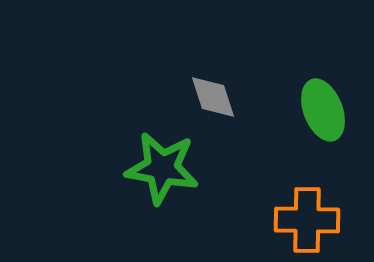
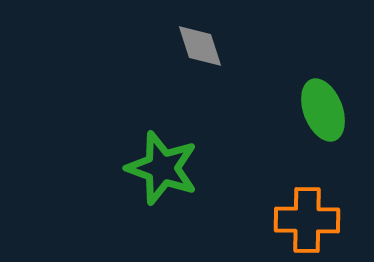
gray diamond: moved 13 px left, 51 px up
green star: rotated 10 degrees clockwise
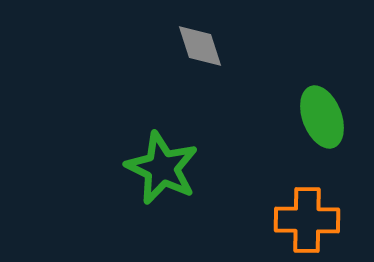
green ellipse: moved 1 px left, 7 px down
green star: rotated 6 degrees clockwise
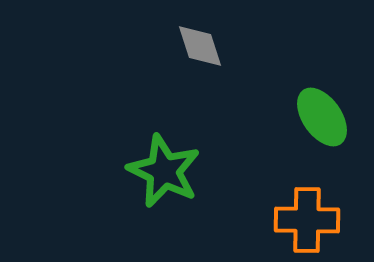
green ellipse: rotated 14 degrees counterclockwise
green star: moved 2 px right, 3 px down
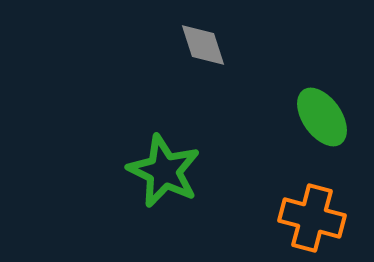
gray diamond: moved 3 px right, 1 px up
orange cross: moved 5 px right, 2 px up; rotated 14 degrees clockwise
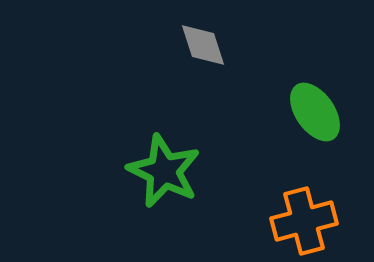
green ellipse: moved 7 px left, 5 px up
orange cross: moved 8 px left, 3 px down; rotated 30 degrees counterclockwise
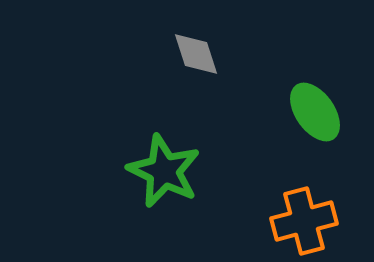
gray diamond: moved 7 px left, 9 px down
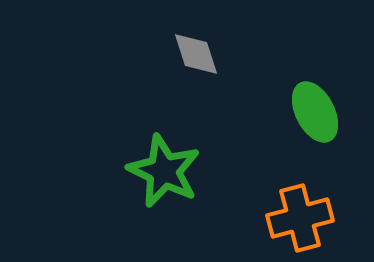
green ellipse: rotated 8 degrees clockwise
orange cross: moved 4 px left, 3 px up
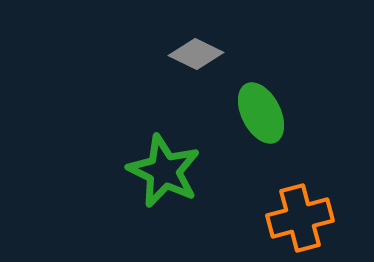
gray diamond: rotated 46 degrees counterclockwise
green ellipse: moved 54 px left, 1 px down
